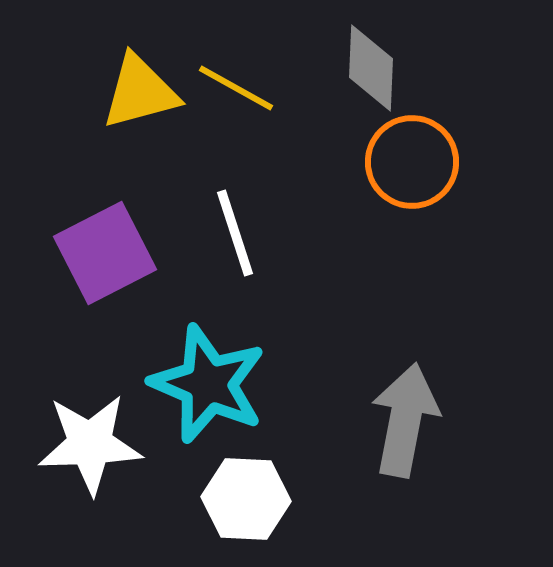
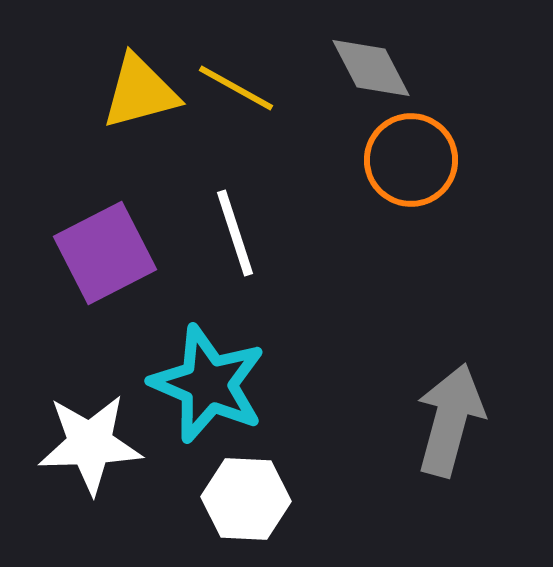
gray diamond: rotated 30 degrees counterclockwise
orange circle: moved 1 px left, 2 px up
gray arrow: moved 45 px right; rotated 4 degrees clockwise
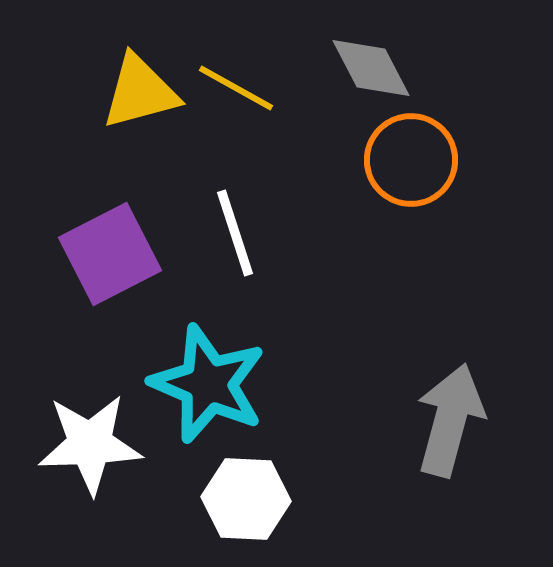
purple square: moved 5 px right, 1 px down
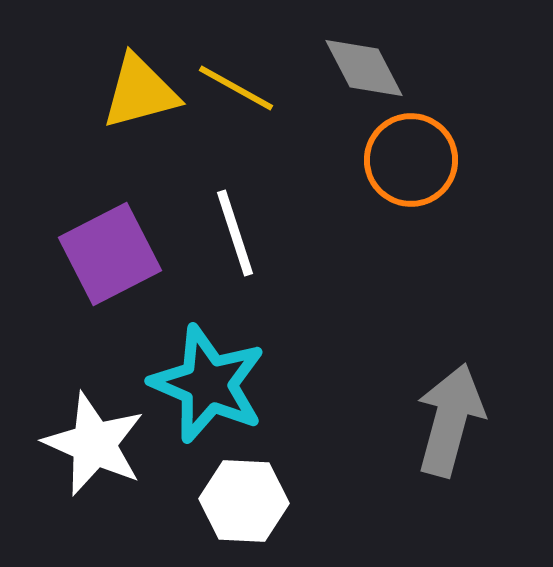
gray diamond: moved 7 px left
white star: moved 4 px right; rotated 26 degrees clockwise
white hexagon: moved 2 px left, 2 px down
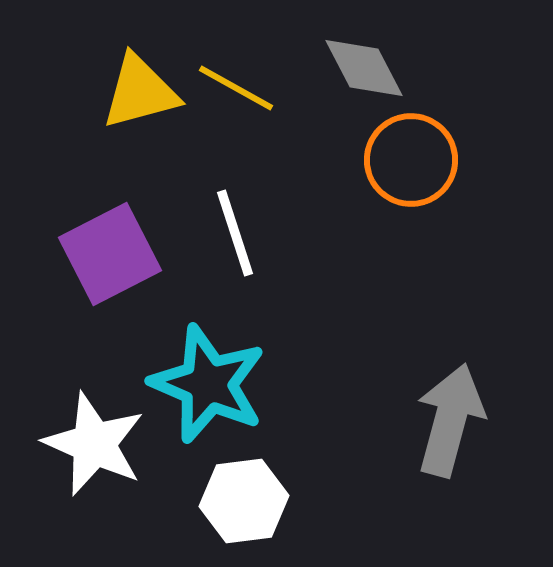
white hexagon: rotated 10 degrees counterclockwise
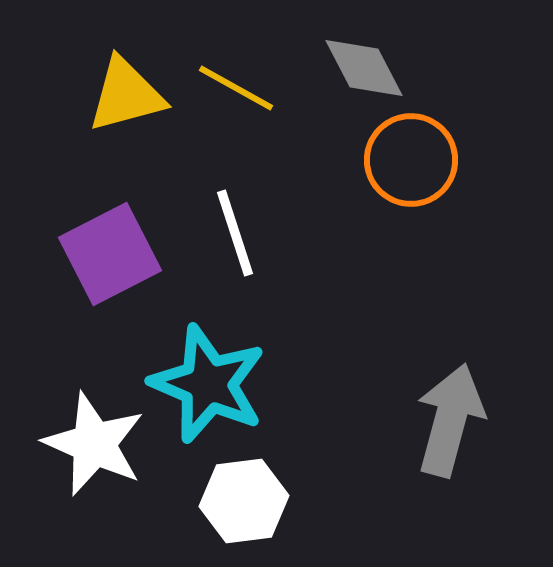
yellow triangle: moved 14 px left, 3 px down
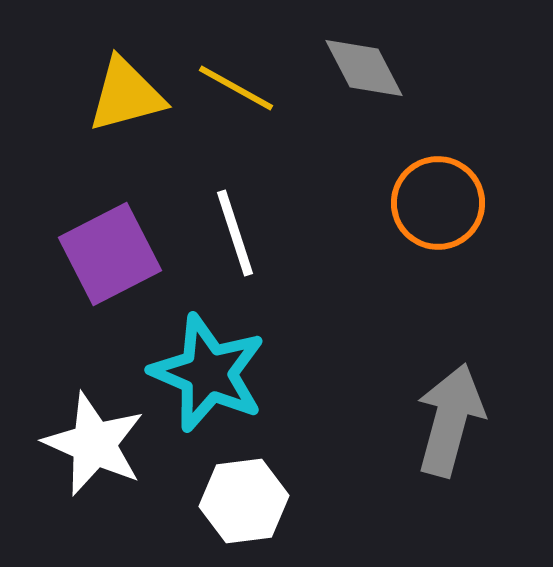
orange circle: moved 27 px right, 43 px down
cyan star: moved 11 px up
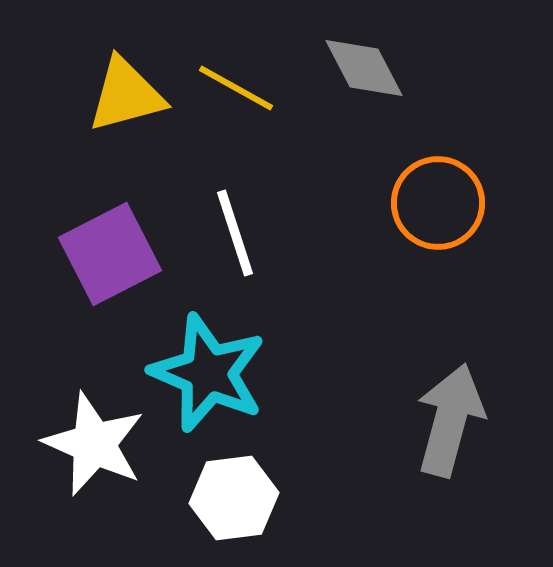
white hexagon: moved 10 px left, 3 px up
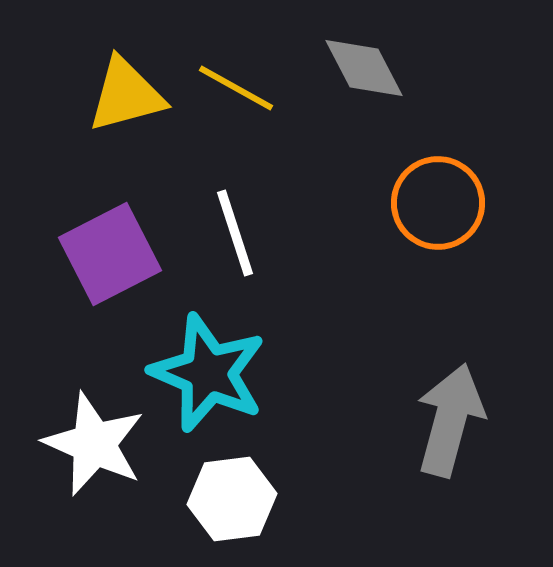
white hexagon: moved 2 px left, 1 px down
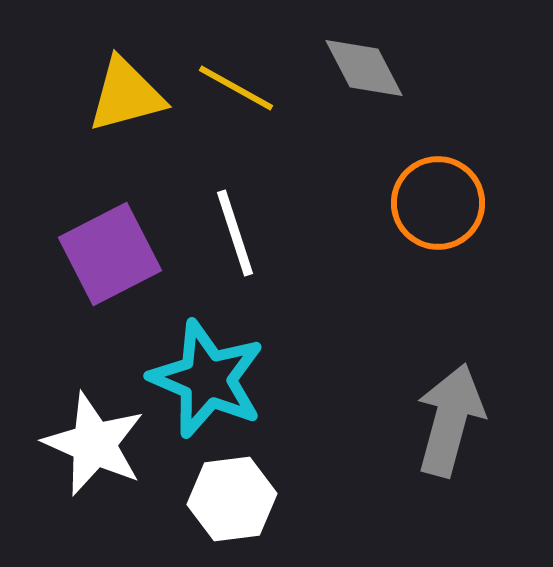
cyan star: moved 1 px left, 6 px down
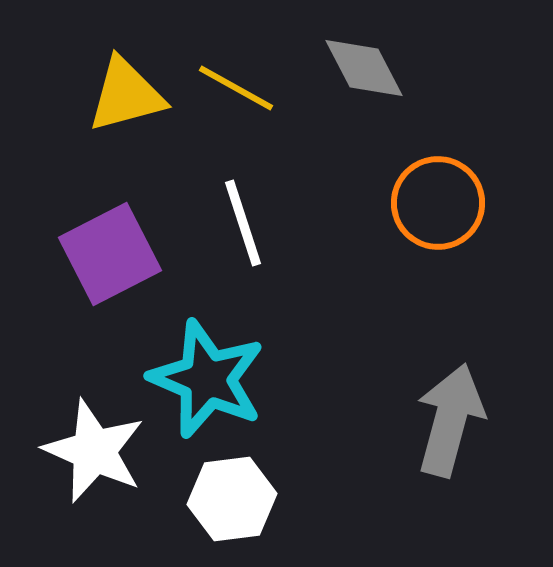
white line: moved 8 px right, 10 px up
white star: moved 7 px down
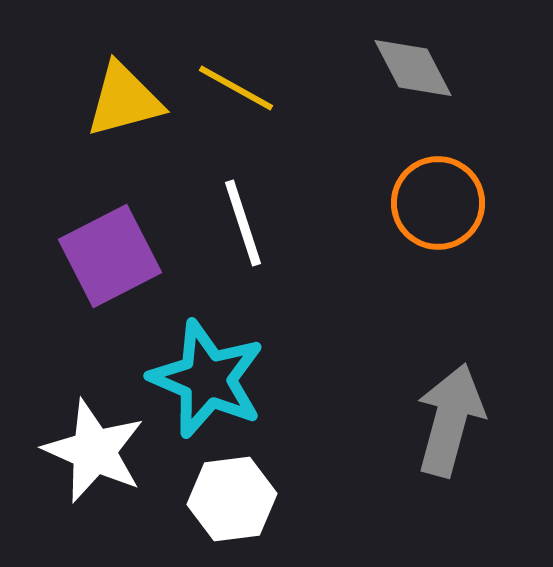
gray diamond: moved 49 px right
yellow triangle: moved 2 px left, 5 px down
purple square: moved 2 px down
